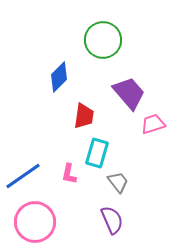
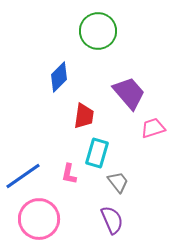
green circle: moved 5 px left, 9 px up
pink trapezoid: moved 4 px down
pink circle: moved 4 px right, 3 px up
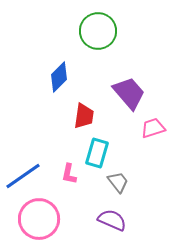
purple semicircle: rotated 44 degrees counterclockwise
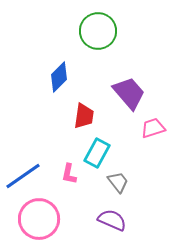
cyan rectangle: rotated 12 degrees clockwise
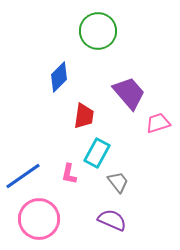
pink trapezoid: moved 5 px right, 5 px up
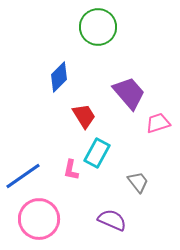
green circle: moved 4 px up
red trapezoid: rotated 40 degrees counterclockwise
pink L-shape: moved 2 px right, 4 px up
gray trapezoid: moved 20 px right
